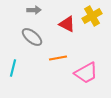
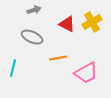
gray arrow: rotated 16 degrees counterclockwise
yellow cross: moved 6 px down
gray ellipse: rotated 15 degrees counterclockwise
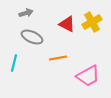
gray arrow: moved 8 px left, 3 px down
cyan line: moved 1 px right, 5 px up
pink trapezoid: moved 2 px right, 3 px down
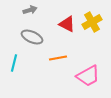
gray arrow: moved 4 px right, 3 px up
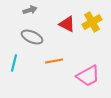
orange line: moved 4 px left, 3 px down
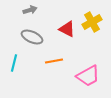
red triangle: moved 5 px down
